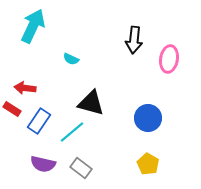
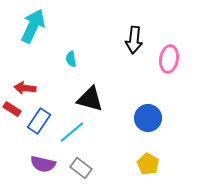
cyan semicircle: rotated 56 degrees clockwise
black triangle: moved 1 px left, 4 px up
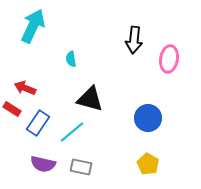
red arrow: rotated 15 degrees clockwise
blue rectangle: moved 1 px left, 2 px down
gray rectangle: moved 1 px up; rotated 25 degrees counterclockwise
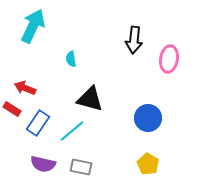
cyan line: moved 1 px up
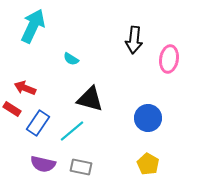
cyan semicircle: rotated 49 degrees counterclockwise
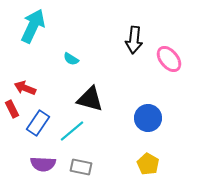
pink ellipse: rotated 48 degrees counterclockwise
red rectangle: rotated 30 degrees clockwise
purple semicircle: rotated 10 degrees counterclockwise
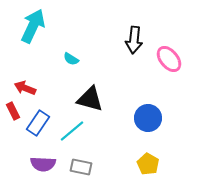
red rectangle: moved 1 px right, 2 px down
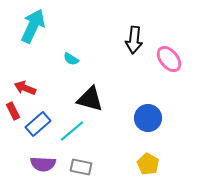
blue rectangle: moved 1 px down; rotated 15 degrees clockwise
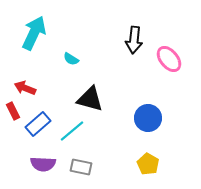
cyan arrow: moved 1 px right, 7 px down
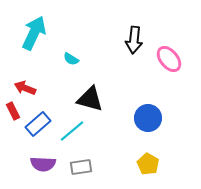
gray rectangle: rotated 20 degrees counterclockwise
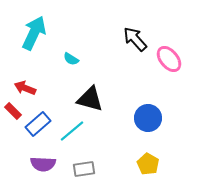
black arrow: moved 1 px right, 1 px up; rotated 132 degrees clockwise
red rectangle: rotated 18 degrees counterclockwise
gray rectangle: moved 3 px right, 2 px down
